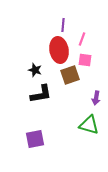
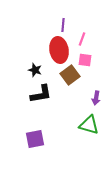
brown square: rotated 18 degrees counterclockwise
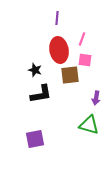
purple line: moved 6 px left, 7 px up
brown square: rotated 30 degrees clockwise
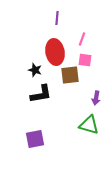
red ellipse: moved 4 px left, 2 px down
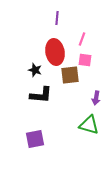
black L-shape: moved 1 px down; rotated 15 degrees clockwise
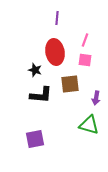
pink line: moved 3 px right, 1 px down
brown square: moved 9 px down
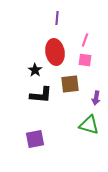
black star: rotated 16 degrees clockwise
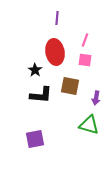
brown square: moved 2 px down; rotated 18 degrees clockwise
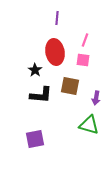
pink square: moved 2 px left
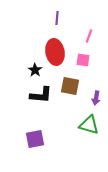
pink line: moved 4 px right, 4 px up
